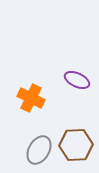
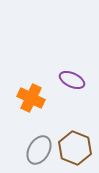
purple ellipse: moved 5 px left
brown hexagon: moved 1 px left, 3 px down; rotated 24 degrees clockwise
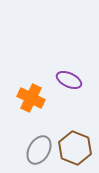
purple ellipse: moved 3 px left
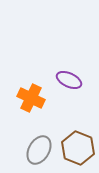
brown hexagon: moved 3 px right
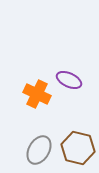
orange cross: moved 6 px right, 4 px up
brown hexagon: rotated 8 degrees counterclockwise
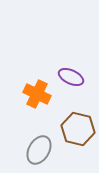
purple ellipse: moved 2 px right, 3 px up
brown hexagon: moved 19 px up
